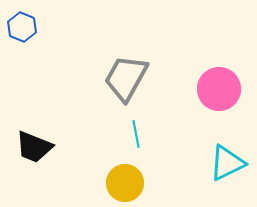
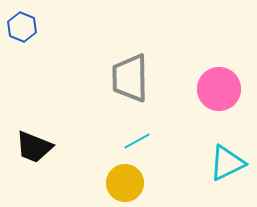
gray trapezoid: moved 4 px right; rotated 30 degrees counterclockwise
cyan line: moved 1 px right, 7 px down; rotated 72 degrees clockwise
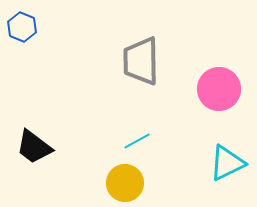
gray trapezoid: moved 11 px right, 17 px up
black trapezoid: rotated 15 degrees clockwise
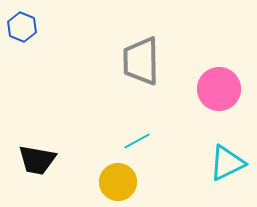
black trapezoid: moved 3 px right, 13 px down; rotated 27 degrees counterclockwise
yellow circle: moved 7 px left, 1 px up
